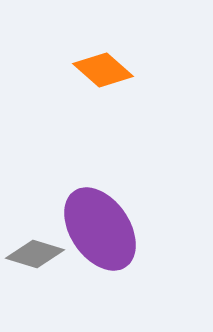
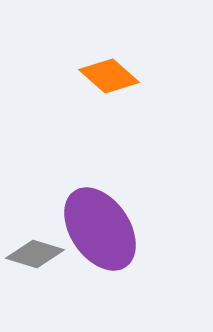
orange diamond: moved 6 px right, 6 px down
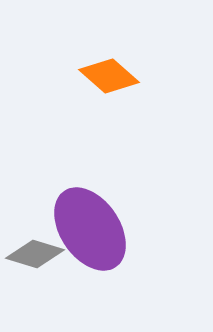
purple ellipse: moved 10 px left
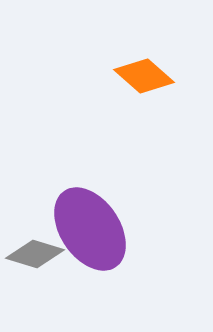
orange diamond: moved 35 px right
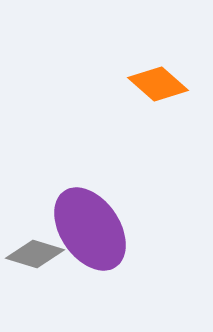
orange diamond: moved 14 px right, 8 px down
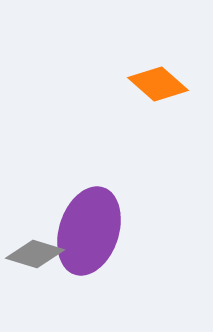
purple ellipse: moved 1 px left, 2 px down; rotated 52 degrees clockwise
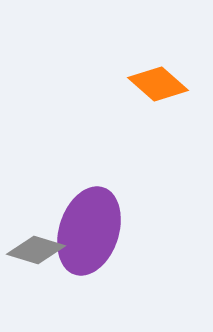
gray diamond: moved 1 px right, 4 px up
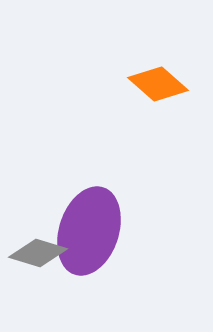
gray diamond: moved 2 px right, 3 px down
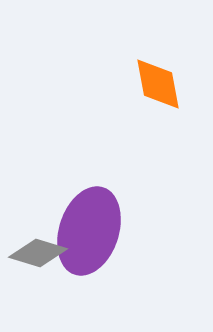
orange diamond: rotated 38 degrees clockwise
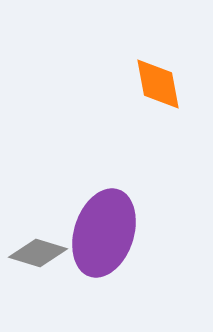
purple ellipse: moved 15 px right, 2 px down
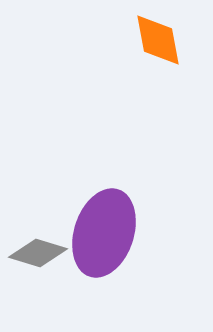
orange diamond: moved 44 px up
